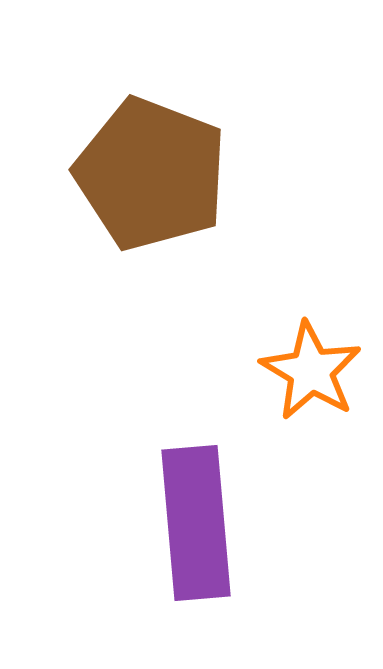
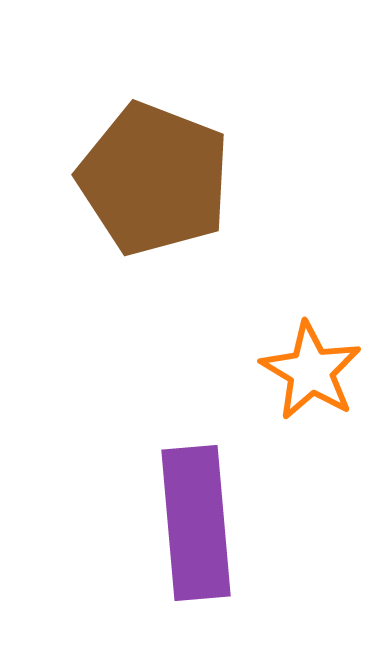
brown pentagon: moved 3 px right, 5 px down
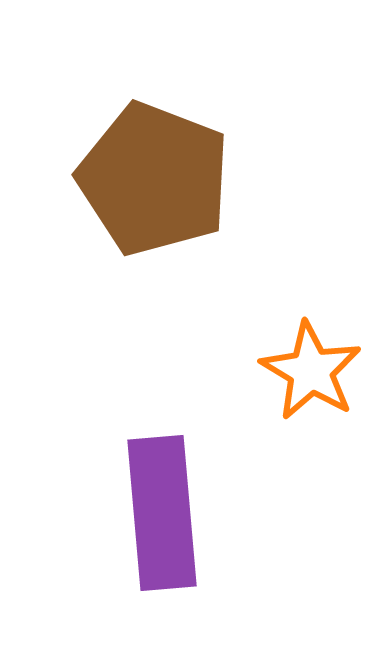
purple rectangle: moved 34 px left, 10 px up
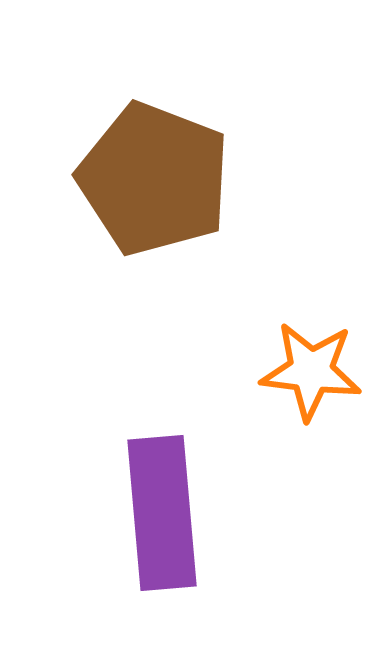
orange star: rotated 24 degrees counterclockwise
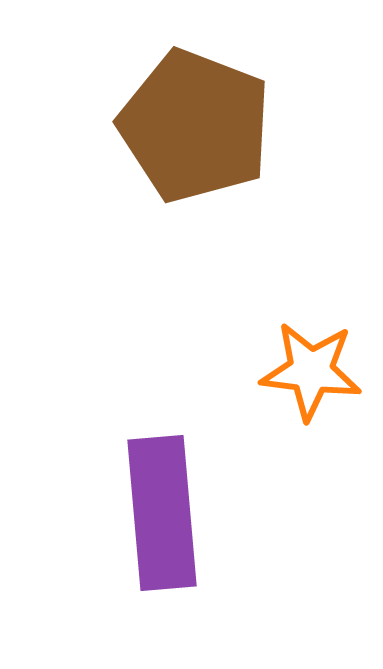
brown pentagon: moved 41 px right, 53 px up
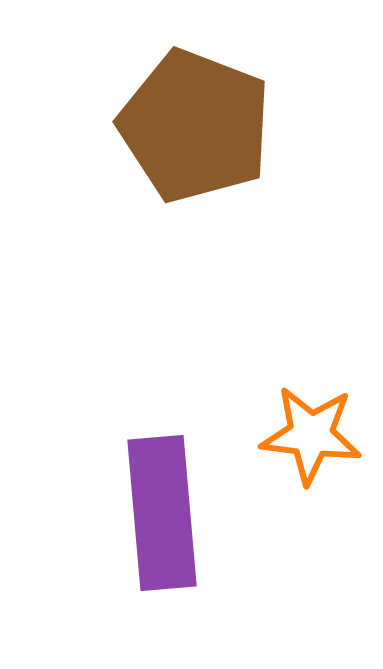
orange star: moved 64 px down
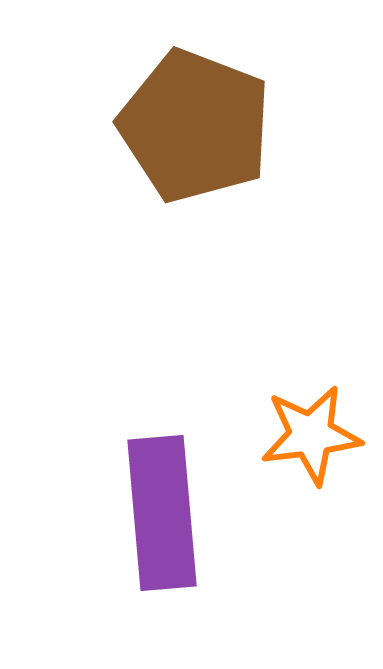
orange star: rotated 14 degrees counterclockwise
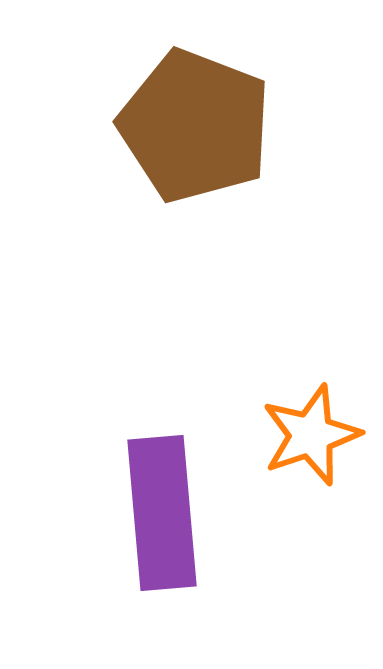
orange star: rotated 12 degrees counterclockwise
